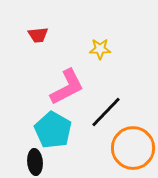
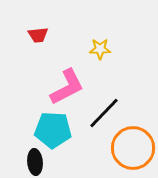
black line: moved 2 px left, 1 px down
cyan pentagon: rotated 27 degrees counterclockwise
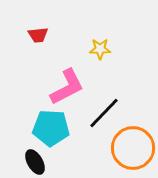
cyan pentagon: moved 2 px left, 2 px up
black ellipse: rotated 25 degrees counterclockwise
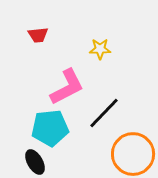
cyan pentagon: moved 1 px left; rotated 9 degrees counterclockwise
orange circle: moved 6 px down
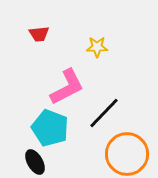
red trapezoid: moved 1 px right, 1 px up
yellow star: moved 3 px left, 2 px up
cyan pentagon: rotated 27 degrees clockwise
orange circle: moved 6 px left
